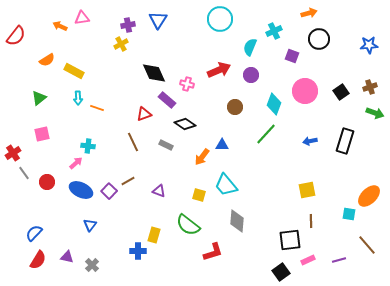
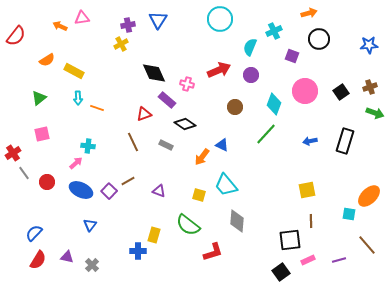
blue triangle at (222, 145): rotated 24 degrees clockwise
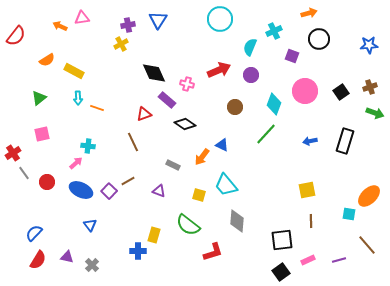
gray rectangle at (166, 145): moved 7 px right, 20 px down
blue triangle at (90, 225): rotated 16 degrees counterclockwise
black square at (290, 240): moved 8 px left
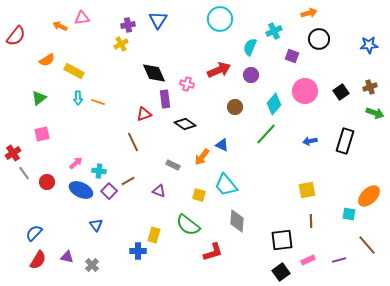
purple rectangle at (167, 100): moved 2 px left, 1 px up; rotated 42 degrees clockwise
cyan diamond at (274, 104): rotated 20 degrees clockwise
orange line at (97, 108): moved 1 px right, 6 px up
cyan cross at (88, 146): moved 11 px right, 25 px down
blue triangle at (90, 225): moved 6 px right
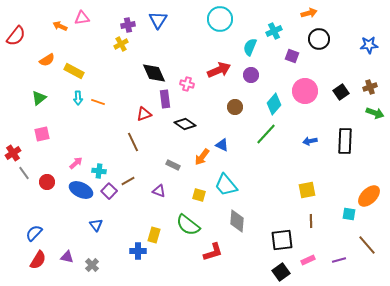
black rectangle at (345, 141): rotated 15 degrees counterclockwise
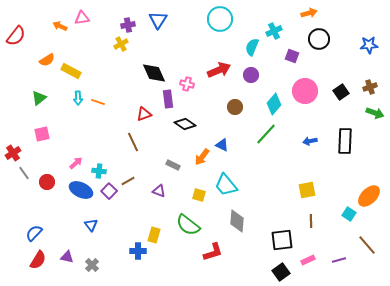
cyan semicircle at (250, 47): moved 2 px right
yellow rectangle at (74, 71): moved 3 px left
purple rectangle at (165, 99): moved 3 px right
cyan square at (349, 214): rotated 24 degrees clockwise
blue triangle at (96, 225): moved 5 px left
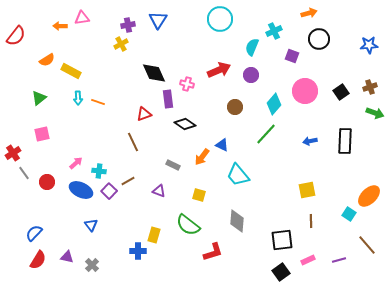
orange arrow at (60, 26): rotated 24 degrees counterclockwise
cyan trapezoid at (226, 185): moved 12 px right, 10 px up
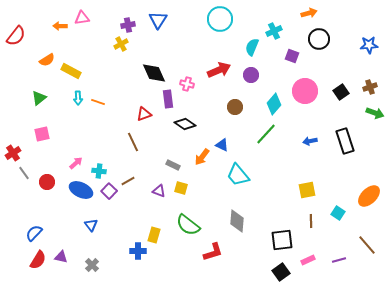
black rectangle at (345, 141): rotated 20 degrees counterclockwise
yellow square at (199, 195): moved 18 px left, 7 px up
cyan square at (349, 214): moved 11 px left, 1 px up
purple triangle at (67, 257): moved 6 px left
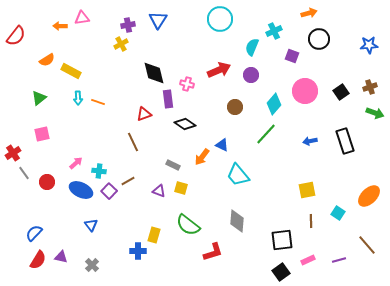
black diamond at (154, 73): rotated 10 degrees clockwise
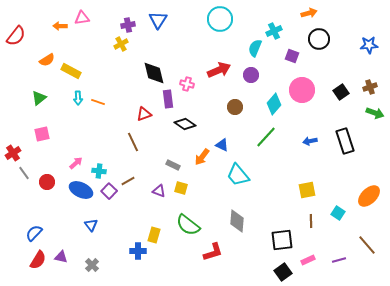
cyan semicircle at (252, 47): moved 3 px right, 1 px down
pink circle at (305, 91): moved 3 px left, 1 px up
green line at (266, 134): moved 3 px down
black square at (281, 272): moved 2 px right
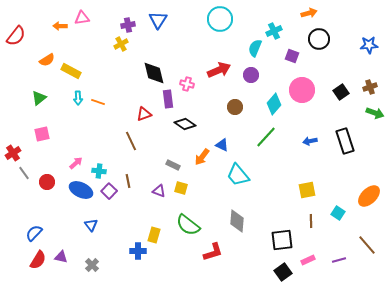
brown line at (133, 142): moved 2 px left, 1 px up
brown line at (128, 181): rotated 72 degrees counterclockwise
